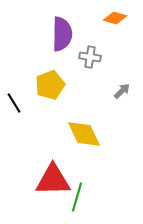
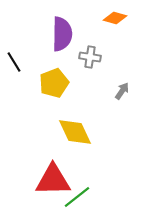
yellow pentagon: moved 4 px right, 2 px up
gray arrow: rotated 12 degrees counterclockwise
black line: moved 41 px up
yellow diamond: moved 9 px left, 2 px up
green line: rotated 36 degrees clockwise
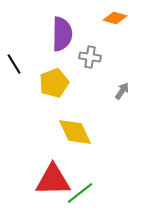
black line: moved 2 px down
green line: moved 3 px right, 4 px up
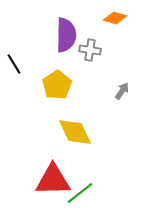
purple semicircle: moved 4 px right, 1 px down
gray cross: moved 7 px up
yellow pentagon: moved 3 px right, 2 px down; rotated 12 degrees counterclockwise
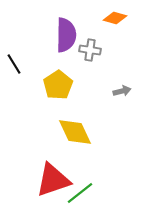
yellow pentagon: moved 1 px right
gray arrow: rotated 42 degrees clockwise
red triangle: rotated 18 degrees counterclockwise
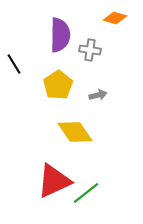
purple semicircle: moved 6 px left
gray arrow: moved 24 px left, 4 px down
yellow diamond: rotated 9 degrees counterclockwise
red triangle: moved 1 px right, 1 px down; rotated 6 degrees counterclockwise
green line: moved 6 px right
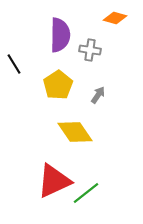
gray arrow: rotated 42 degrees counterclockwise
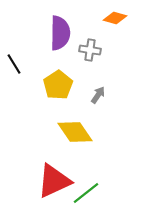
purple semicircle: moved 2 px up
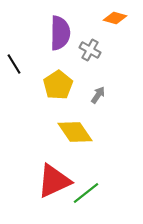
gray cross: rotated 20 degrees clockwise
